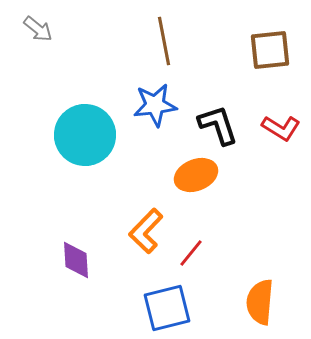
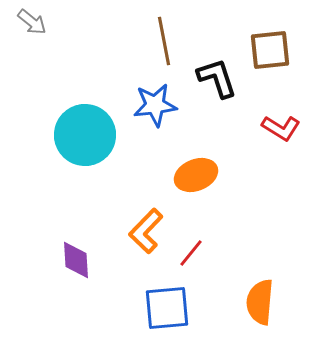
gray arrow: moved 6 px left, 7 px up
black L-shape: moved 1 px left, 47 px up
blue square: rotated 9 degrees clockwise
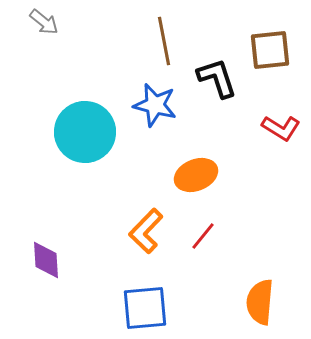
gray arrow: moved 12 px right
blue star: rotated 21 degrees clockwise
cyan circle: moved 3 px up
red line: moved 12 px right, 17 px up
purple diamond: moved 30 px left
blue square: moved 22 px left
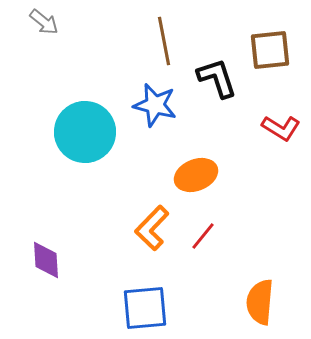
orange L-shape: moved 6 px right, 3 px up
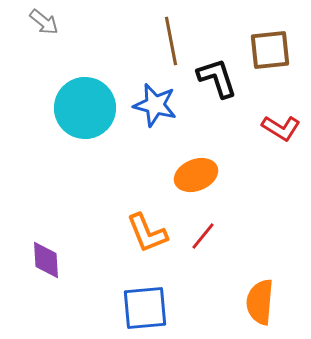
brown line: moved 7 px right
cyan circle: moved 24 px up
orange L-shape: moved 5 px left, 5 px down; rotated 66 degrees counterclockwise
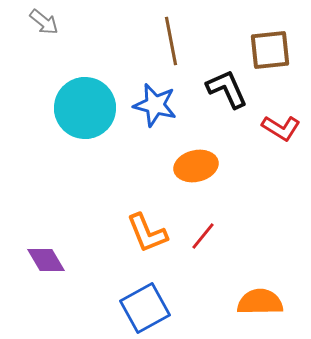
black L-shape: moved 10 px right, 11 px down; rotated 6 degrees counterclockwise
orange ellipse: moved 9 px up; rotated 9 degrees clockwise
purple diamond: rotated 27 degrees counterclockwise
orange semicircle: rotated 84 degrees clockwise
blue square: rotated 24 degrees counterclockwise
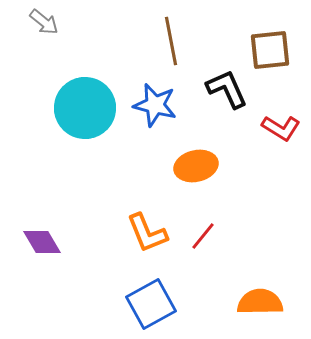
purple diamond: moved 4 px left, 18 px up
blue square: moved 6 px right, 4 px up
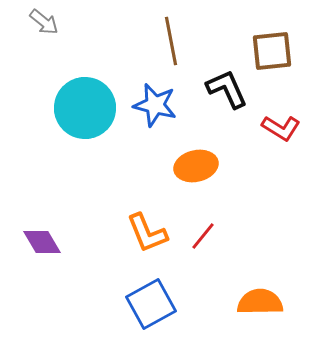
brown square: moved 2 px right, 1 px down
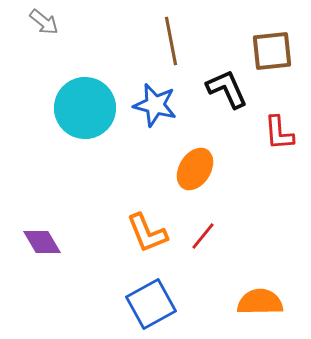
red L-shape: moved 2 px left, 5 px down; rotated 54 degrees clockwise
orange ellipse: moved 1 px left, 3 px down; rotated 45 degrees counterclockwise
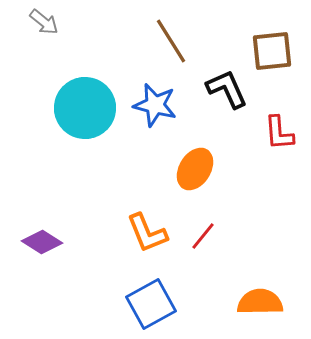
brown line: rotated 21 degrees counterclockwise
purple diamond: rotated 27 degrees counterclockwise
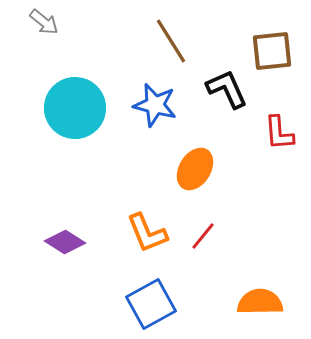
cyan circle: moved 10 px left
purple diamond: moved 23 px right
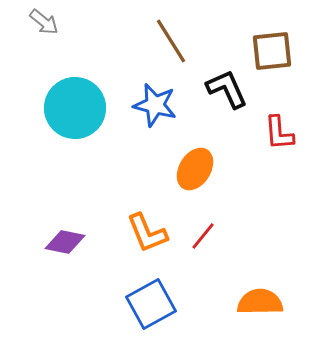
purple diamond: rotated 21 degrees counterclockwise
